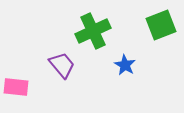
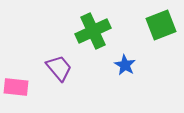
purple trapezoid: moved 3 px left, 3 px down
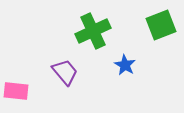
purple trapezoid: moved 6 px right, 4 px down
pink rectangle: moved 4 px down
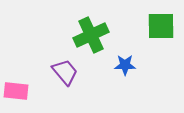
green square: moved 1 px down; rotated 20 degrees clockwise
green cross: moved 2 px left, 4 px down
blue star: rotated 30 degrees counterclockwise
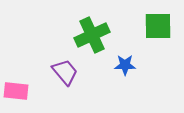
green square: moved 3 px left
green cross: moved 1 px right
